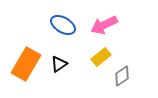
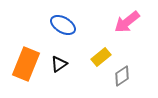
pink arrow: moved 23 px right, 3 px up; rotated 12 degrees counterclockwise
orange rectangle: rotated 8 degrees counterclockwise
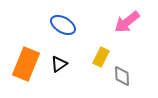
yellow rectangle: rotated 24 degrees counterclockwise
gray diamond: rotated 60 degrees counterclockwise
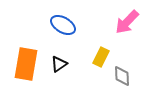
pink arrow: rotated 8 degrees counterclockwise
orange rectangle: rotated 12 degrees counterclockwise
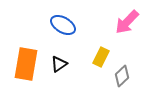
gray diamond: rotated 50 degrees clockwise
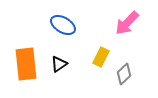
pink arrow: moved 1 px down
orange rectangle: rotated 16 degrees counterclockwise
gray diamond: moved 2 px right, 2 px up
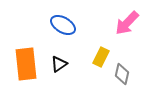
gray diamond: moved 2 px left; rotated 35 degrees counterclockwise
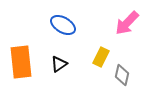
orange rectangle: moved 5 px left, 2 px up
gray diamond: moved 1 px down
